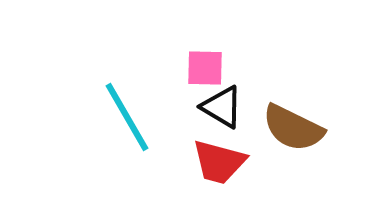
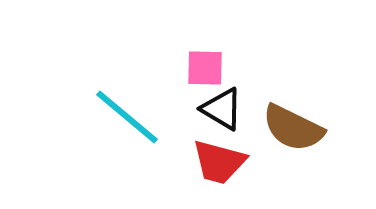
black triangle: moved 2 px down
cyan line: rotated 20 degrees counterclockwise
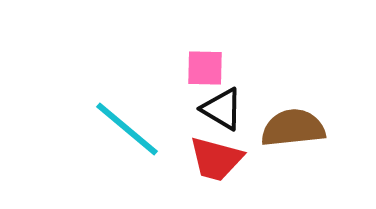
cyan line: moved 12 px down
brown semicircle: rotated 148 degrees clockwise
red trapezoid: moved 3 px left, 3 px up
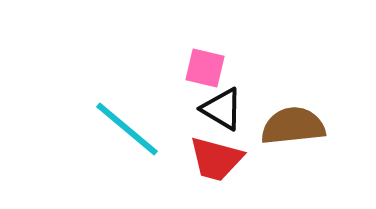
pink square: rotated 12 degrees clockwise
brown semicircle: moved 2 px up
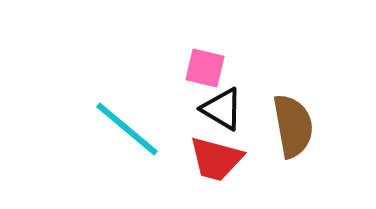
brown semicircle: rotated 86 degrees clockwise
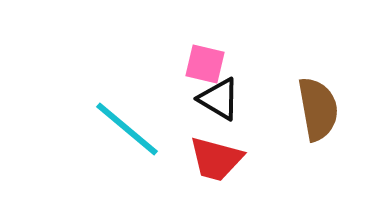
pink square: moved 4 px up
black triangle: moved 3 px left, 10 px up
brown semicircle: moved 25 px right, 17 px up
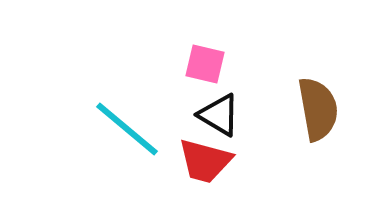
black triangle: moved 16 px down
red trapezoid: moved 11 px left, 2 px down
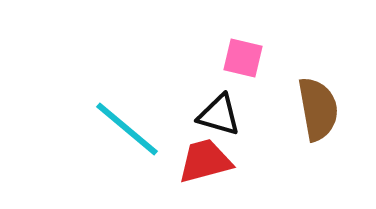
pink square: moved 38 px right, 6 px up
black triangle: rotated 15 degrees counterclockwise
red trapezoid: rotated 150 degrees clockwise
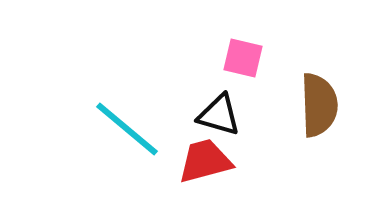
brown semicircle: moved 1 px right, 4 px up; rotated 8 degrees clockwise
